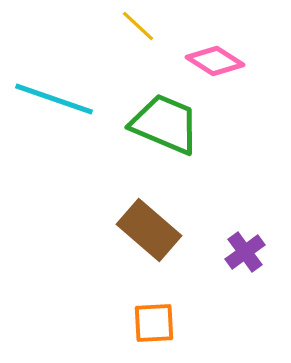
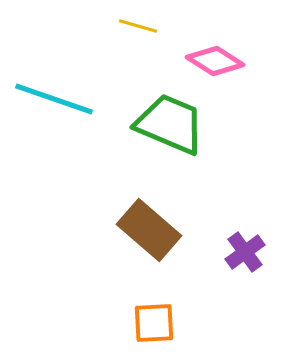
yellow line: rotated 27 degrees counterclockwise
green trapezoid: moved 5 px right
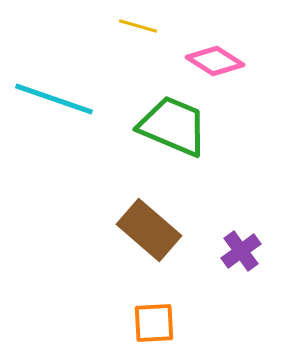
green trapezoid: moved 3 px right, 2 px down
purple cross: moved 4 px left, 1 px up
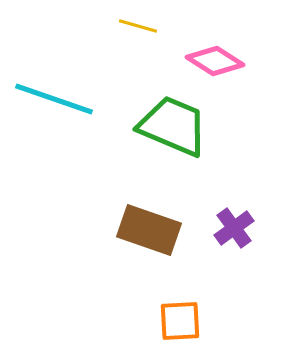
brown rectangle: rotated 22 degrees counterclockwise
purple cross: moved 7 px left, 23 px up
orange square: moved 26 px right, 2 px up
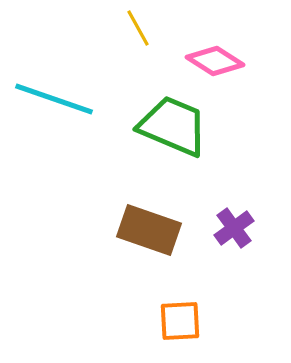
yellow line: moved 2 px down; rotated 45 degrees clockwise
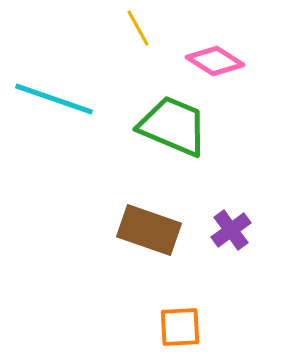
purple cross: moved 3 px left, 2 px down
orange square: moved 6 px down
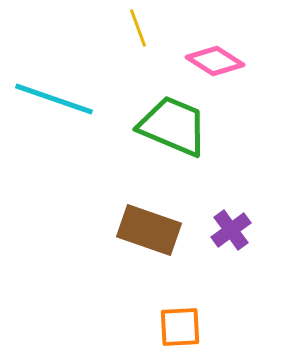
yellow line: rotated 9 degrees clockwise
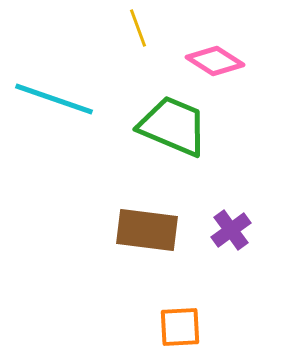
brown rectangle: moved 2 px left; rotated 12 degrees counterclockwise
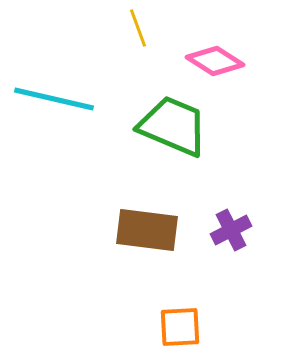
cyan line: rotated 6 degrees counterclockwise
purple cross: rotated 9 degrees clockwise
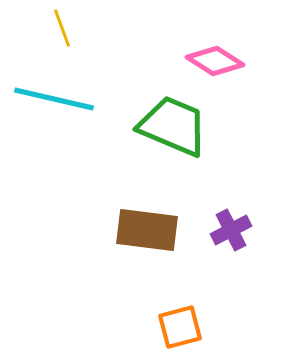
yellow line: moved 76 px left
orange square: rotated 12 degrees counterclockwise
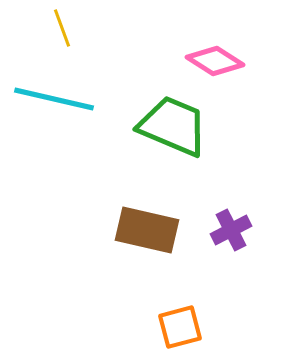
brown rectangle: rotated 6 degrees clockwise
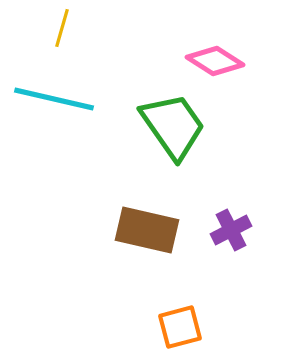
yellow line: rotated 36 degrees clockwise
green trapezoid: rotated 32 degrees clockwise
